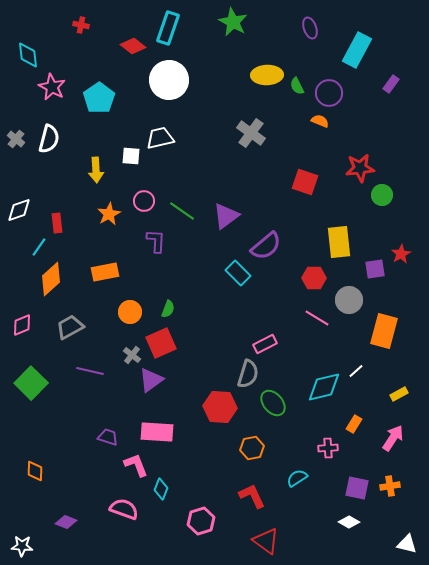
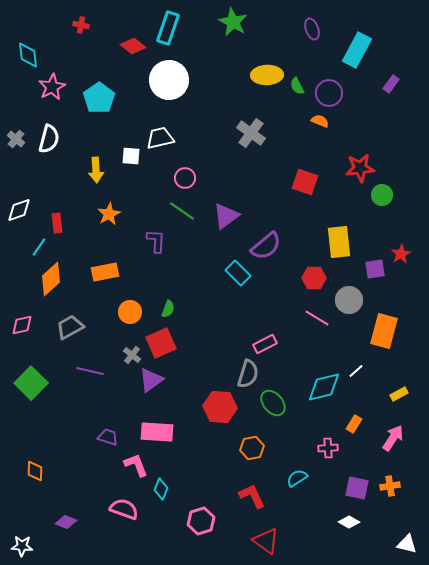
purple ellipse at (310, 28): moved 2 px right, 1 px down
pink star at (52, 87): rotated 16 degrees clockwise
pink circle at (144, 201): moved 41 px right, 23 px up
pink diamond at (22, 325): rotated 10 degrees clockwise
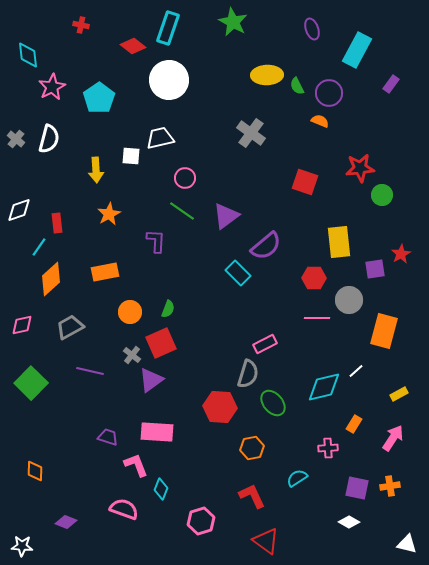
pink line at (317, 318): rotated 30 degrees counterclockwise
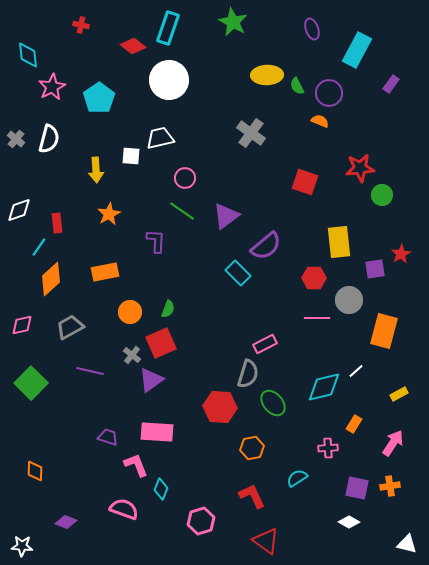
pink arrow at (393, 438): moved 5 px down
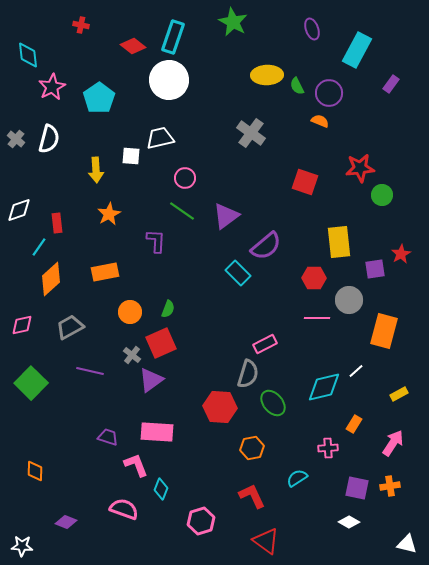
cyan rectangle at (168, 28): moved 5 px right, 9 px down
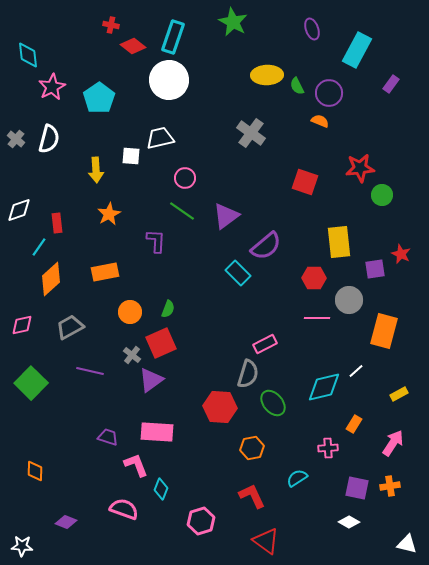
red cross at (81, 25): moved 30 px right
red star at (401, 254): rotated 18 degrees counterclockwise
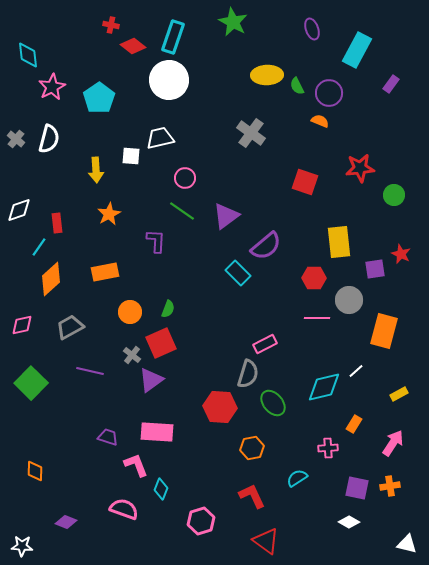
green circle at (382, 195): moved 12 px right
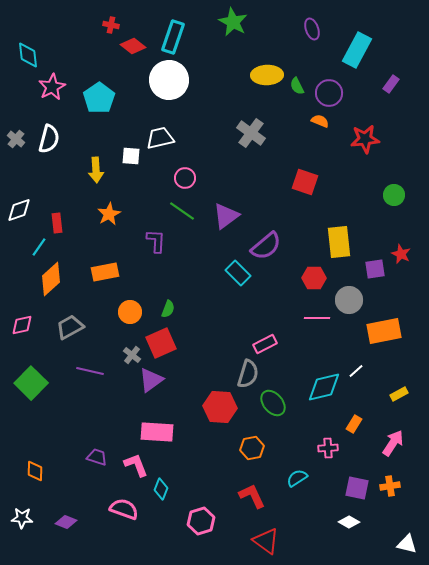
red star at (360, 168): moved 5 px right, 29 px up
orange rectangle at (384, 331): rotated 64 degrees clockwise
purple trapezoid at (108, 437): moved 11 px left, 20 px down
white star at (22, 546): moved 28 px up
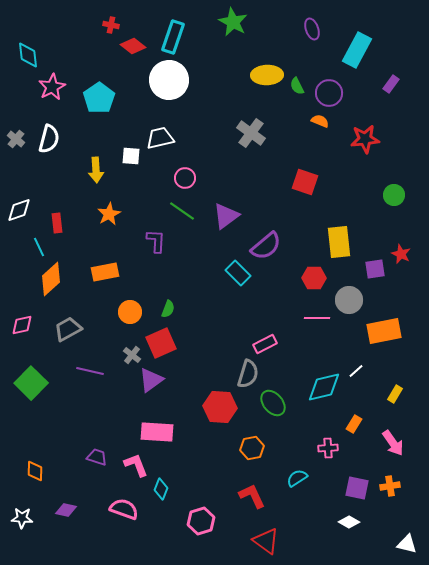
cyan line at (39, 247): rotated 60 degrees counterclockwise
gray trapezoid at (70, 327): moved 2 px left, 2 px down
yellow rectangle at (399, 394): moved 4 px left; rotated 30 degrees counterclockwise
pink arrow at (393, 443): rotated 112 degrees clockwise
purple diamond at (66, 522): moved 12 px up; rotated 10 degrees counterclockwise
